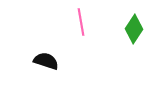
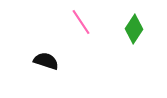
pink line: rotated 24 degrees counterclockwise
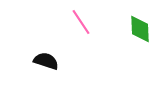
green diamond: moved 6 px right; rotated 36 degrees counterclockwise
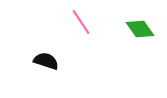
green diamond: rotated 32 degrees counterclockwise
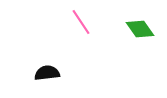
black semicircle: moved 1 px right, 12 px down; rotated 25 degrees counterclockwise
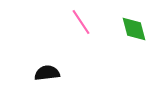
green diamond: moved 6 px left; rotated 20 degrees clockwise
